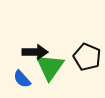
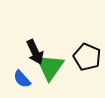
black arrow: rotated 65 degrees clockwise
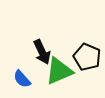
black arrow: moved 7 px right
green triangle: moved 9 px right, 4 px down; rotated 32 degrees clockwise
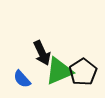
black arrow: moved 1 px down
black pentagon: moved 4 px left, 15 px down; rotated 16 degrees clockwise
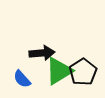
black arrow: rotated 70 degrees counterclockwise
green triangle: rotated 8 degrees counterclockwise
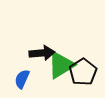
green triangle: moved 2 px right, 6 px up
blue semicircle: rotated 66 degrees clockwise
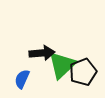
green triangle: moved 1 px right; rotated 12 degrees counterclockwise
black pentagon: rotated 12 degrees clockwise
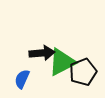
green triangle: moved 3 px up; rotated 16 degrees clockwise
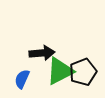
green triangle: moved 2 px left, 9 px down
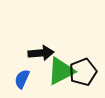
black arrow: moved 1 px left
green triangle: moved 1 px right
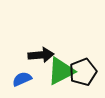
black arrow: moved 2 px down
blue semicircle: rotated 42 degrees clockwise
